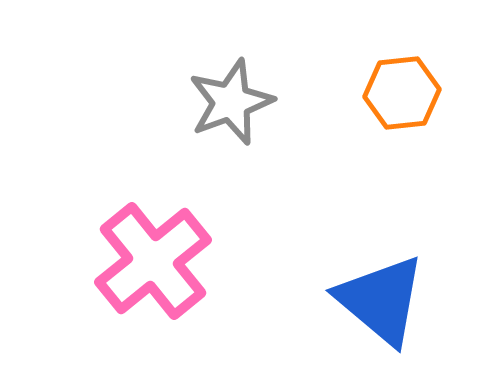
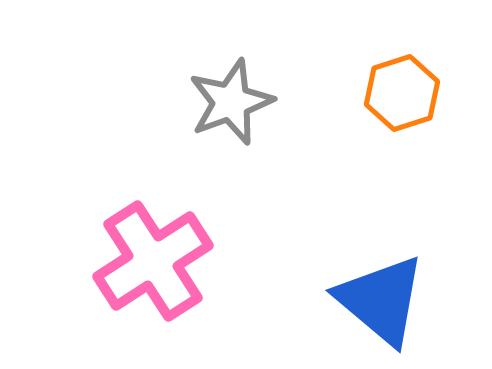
orange hexagon: rotated 12 degrees counterclockwise
pink cross: rotated 6 degrees clockwise
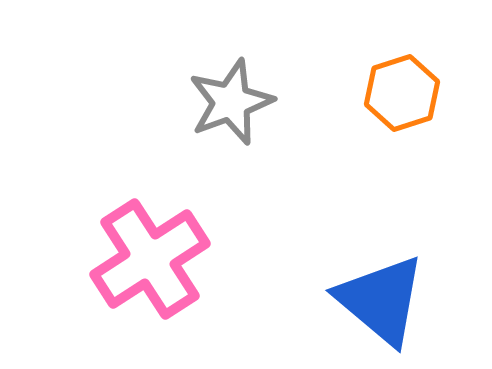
pink cross: moved 3 px left, 2 px up
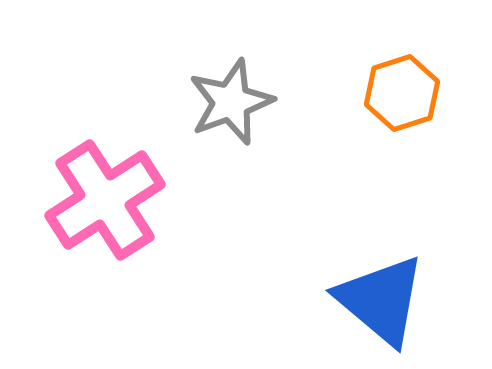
pink cross: moved 45 px left, 59 px up
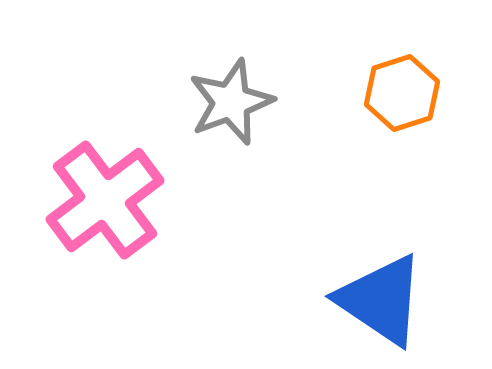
pink cross: rotated 4 degrees counterclockwise
blue triangle: rotated 6 degrees counterclockwise
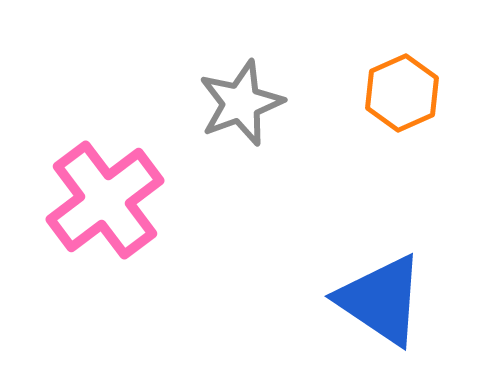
orange hexagon: rotated 6 degrees counterclockwise
gray star: moved 10 px right, 1 px down
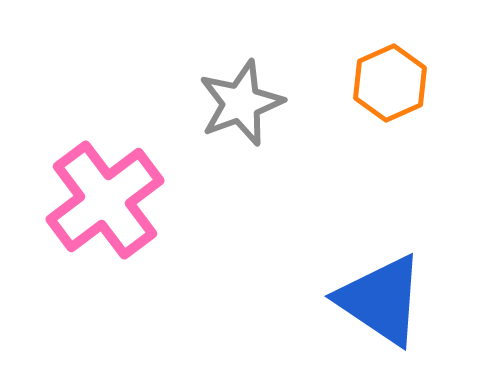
orange hexagon: moved 12 px left, 10 px up
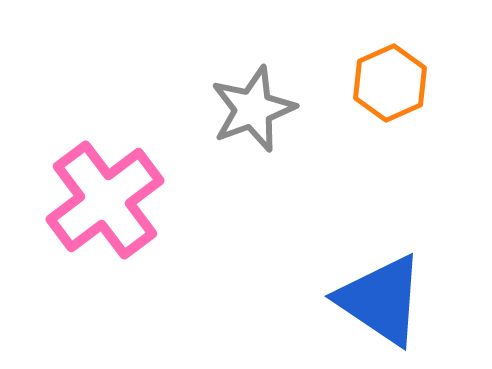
gray star: moved 12 px right, 6 px down
